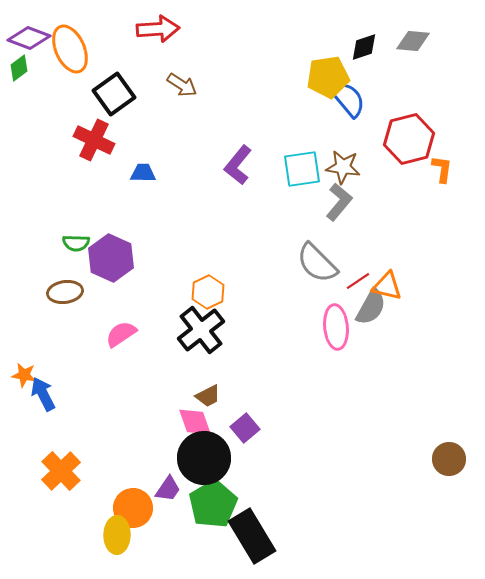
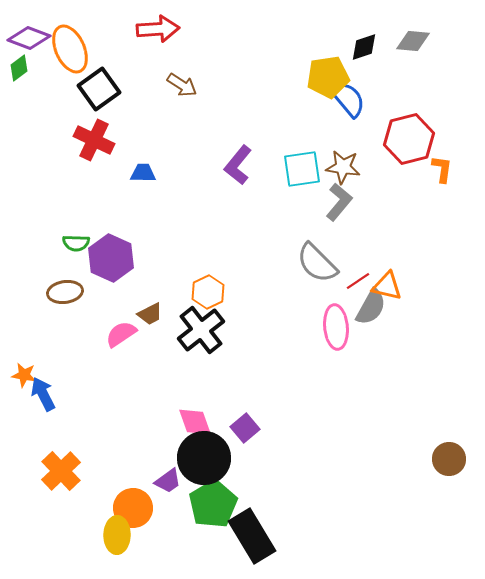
black square at (114, 94): moved 15 px left, 5 px up
brown trapezoid at (208, 396): moved 58 px left, 82 px up
purple trapezoid at (168, 489): moved 8 px up; rotated 20 degrees clockwise
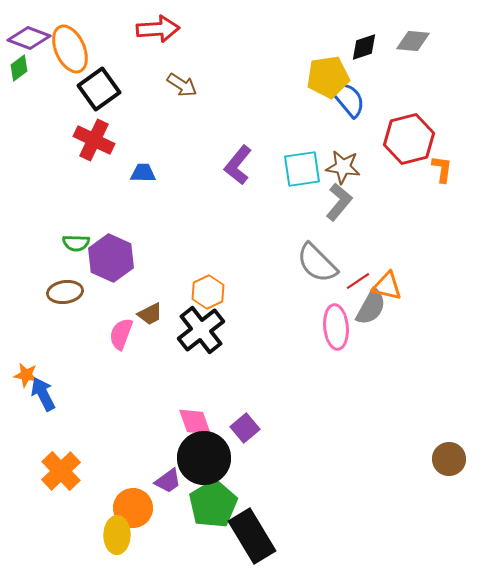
pink semicircle at (121, 334): rotated 36 degrees counterclockwise
orange star at (24, 375): moved 2 px right
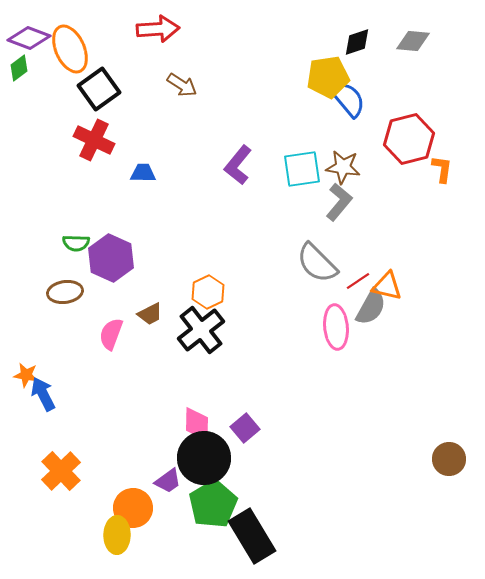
black diamond at (364, 47): moved 7 px left, 5 px up
pink semicircle at (121, 334): moved 10 px left
pink diamond at (195, 422): moved 2 px right, 2 px down; rotated 21 degrees clockwise
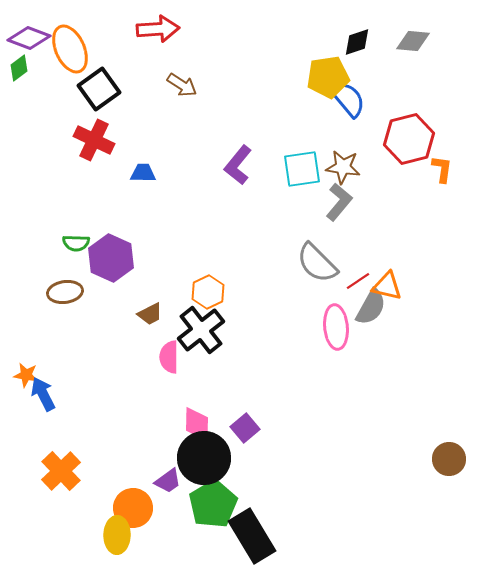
pink semicircle at (111, 334): moved 58 px right, 23 px down; rotated 20 degrees counterclockwise
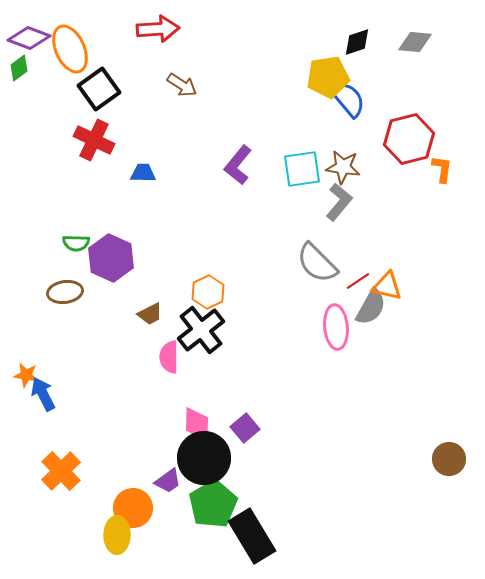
gray diamond at (413, 41): moved 2 px right, 1 px down
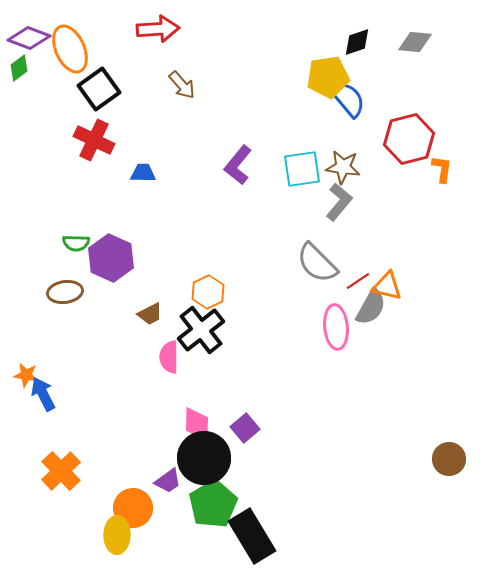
brown arrow at (182, 85): rotated 16 degrees clockwise
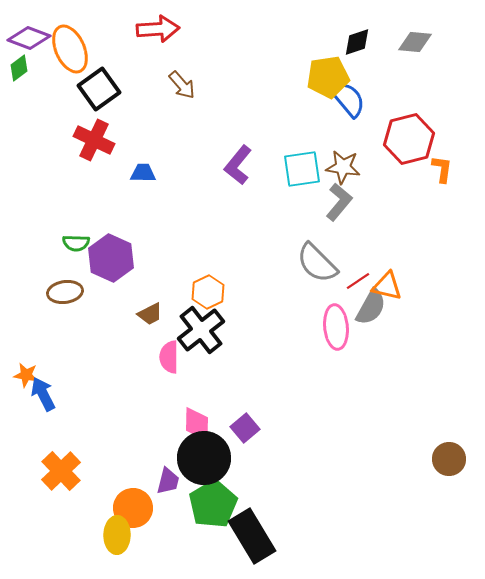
purple trapezoid at (168, 481): rotated 40 degrees counterclockwise
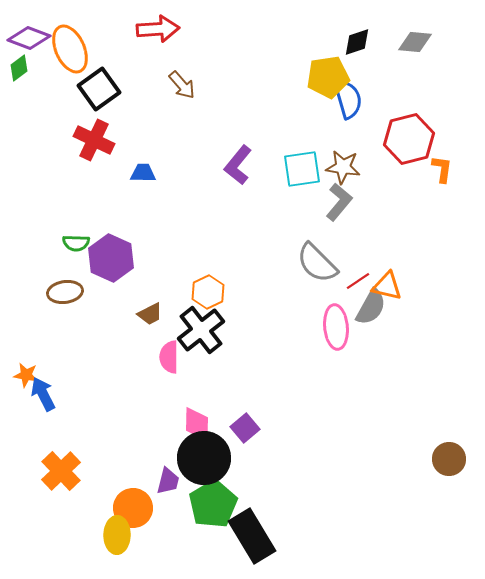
blue semicircle at (348, 99): rotated 24 degrees clockwise
